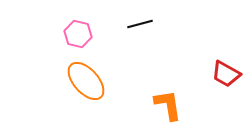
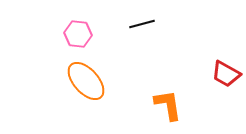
black line: moved 2 px right
pink hexagon: rotated 8 degrees counterclockwise
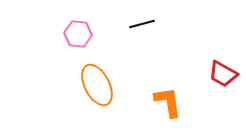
red trapezoid: moved 3 px left
orange ellipse: moved 11 px right, 4 px down; rotated 15 degrees clockwise
orange L-shape: moved 3 px up
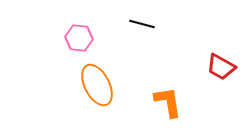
black line: rotated 30 degrees clockwise
pink hexagon: moved 1 px right, 4 px down
red trapezoid: moved 2 px left, 7 px up
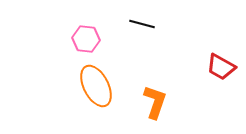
pink hexagon: moved 7 px right, 1 px down
orange ellipse: moved 1 px left, 1 px down
orange L-shape: moved 13 px left; rotated 28 degrees clockwise
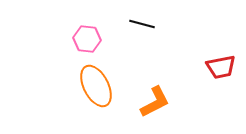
pink hexagon: moved 1 px right
red trapezoid: rotated 40 degrees counterclockwise
orange L-shape: rotated 44 degrees clockwise
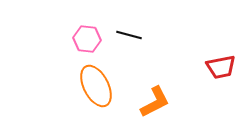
black line: moved 13 px left, 11 px down
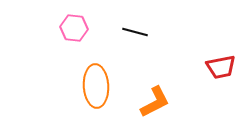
black line: moved 6 px right, 3 px up
pink hexagon: moved 13 px left, 11 px up
orange ellipse: rotated 24 degrees clockwise
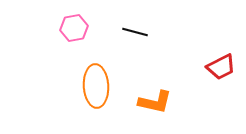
pink hexagon: rotated 16 degrees counterclockwise
red trapezoid: rotated 16 degrees counterclockwise
orange L-shape: rotated 40 degrees clockwise
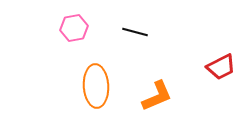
orange L-shape: moved 2 px right, 6 px up; rotated 36 degrees counterclockwise
